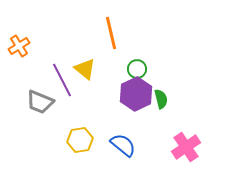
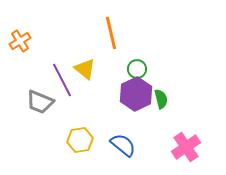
orange cross: moved 1 px right, 5 px up
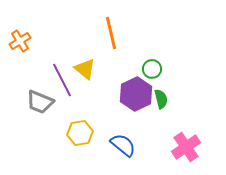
green circle: moved 15 px right
yellow hexagon: moved 7 px up
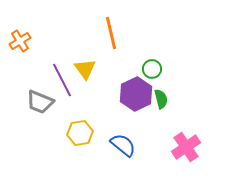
yellow triangle: rotated 15 degrees clockwise
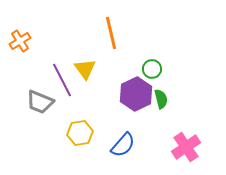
blue semicircle: rotated 92 degrees clockwise
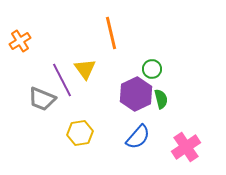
gray trapezoid: moved 2 px right, 3 px up
blue semicircle: moved 15 px right, 8 px up
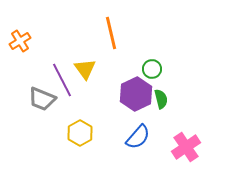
yellow hexagon: rotated 20 degrees counterclockwise
